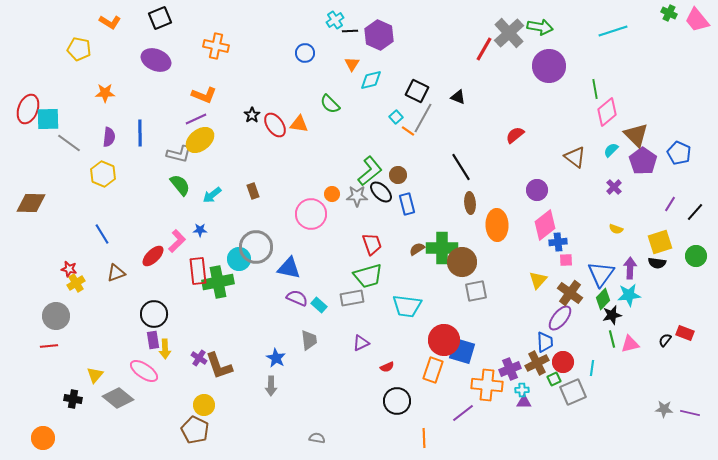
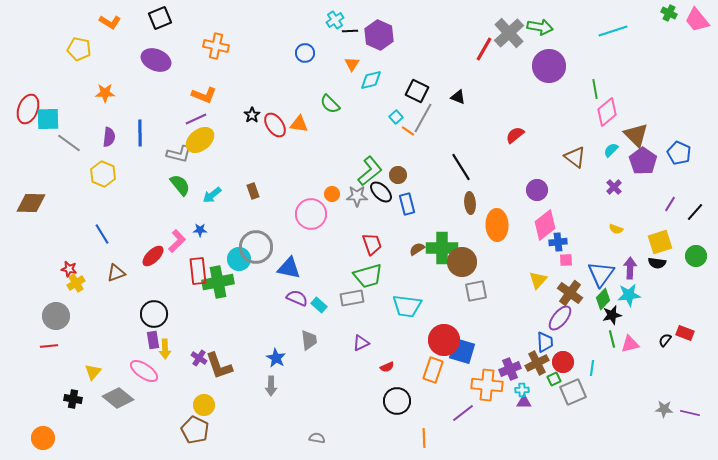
yellow triangle at (95, 375): moved 2 px left, 3 px up
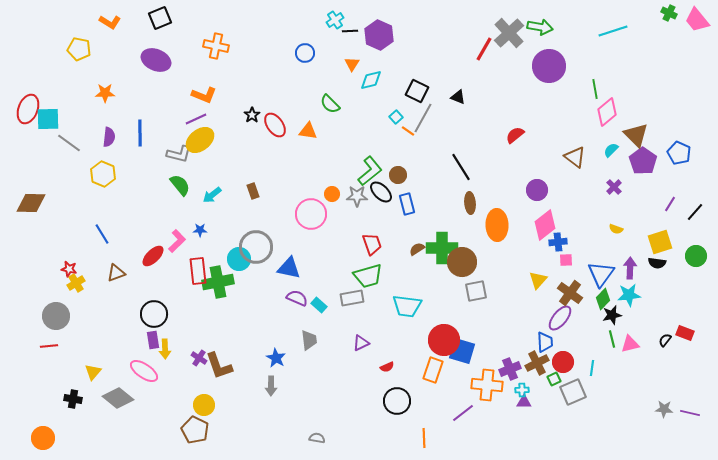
orange triangle at (299, 124): moved 9 px right, 7 px down
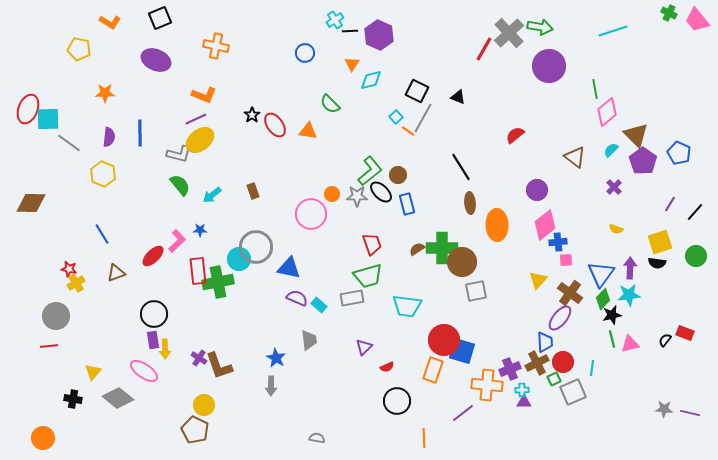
purple triangle at (361, 343): moved 3 px right, 4 px down; rotated 18 degrees counterclockwise
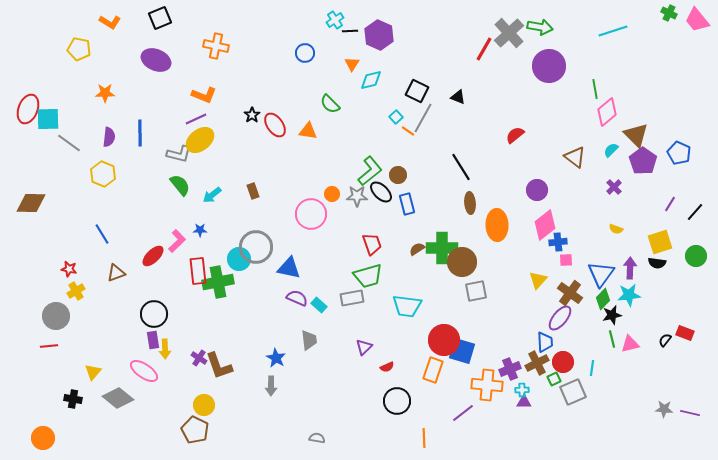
yellow cross at (76, 283): moved 8 px down
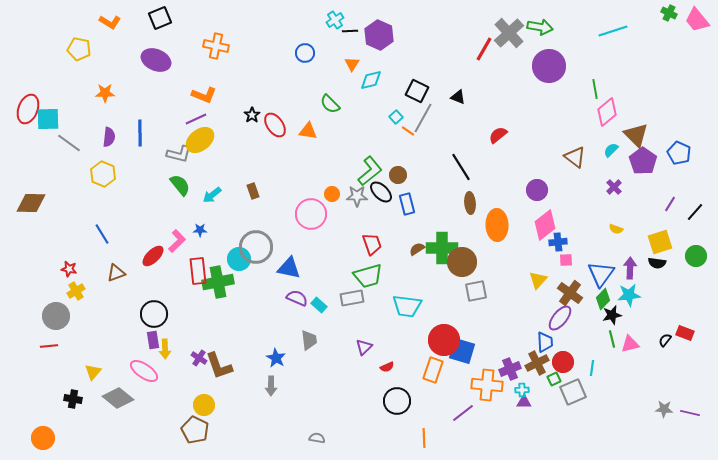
red semicircle at (515, 135): moved 17 px left
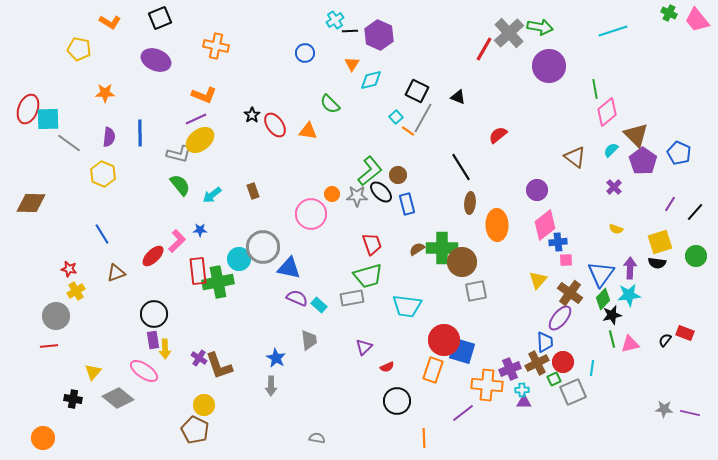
brown ellipse at (470, 203): rotated 10 degrees clockwise
gray circle at (256, 247): moved 7 px right
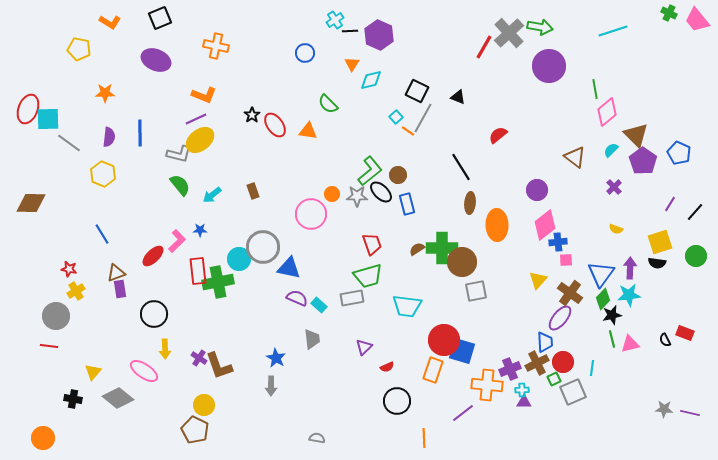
red line at (484, 49): moved 2 px up
green semicircle at (330, 104): moved 2 px left
purple rectangle at (153, 340): moved 33 px left, 51 px up
gray trapezoid at (309, 340): moved 3 px right, 1 px up
black semicircle at (665, 340): rotated 64 degrees counterclockwise
red line at (49, 346): rotated 12 degrees clockwise
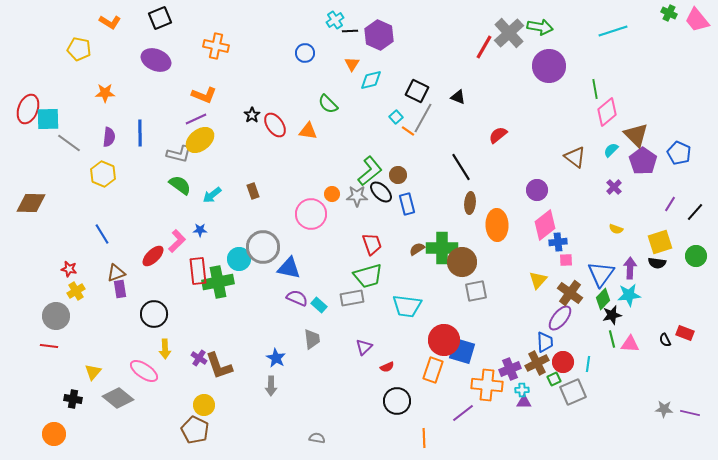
green semicircle at (180, 185): rotated 15 degrees counterclockwise
pink triangle at (630, 344): rotated 18 degrees clockwise
cyan line at (592, 368): moved 4 px left, 4 px up
orange circle at (43, 438): moved 11 px right, 4 px up
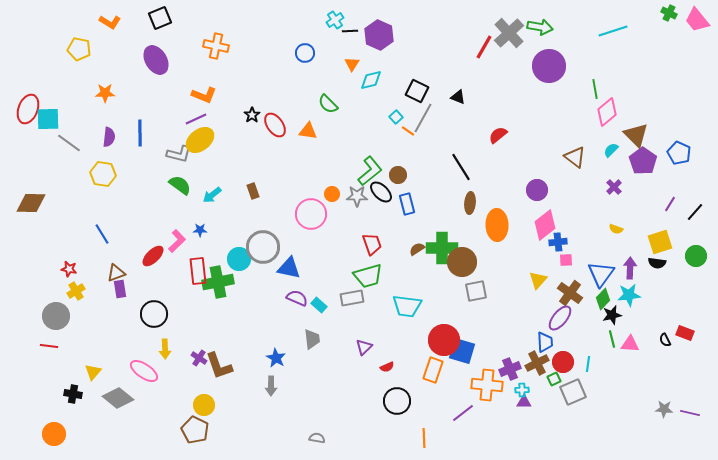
purple ellipse at (156, 60): rotated 36 degrees clockwise
yellow hexagon at (103, 174): rotated 15 degrees counterclockwise
black cross at (73, 399): moved 5 px up
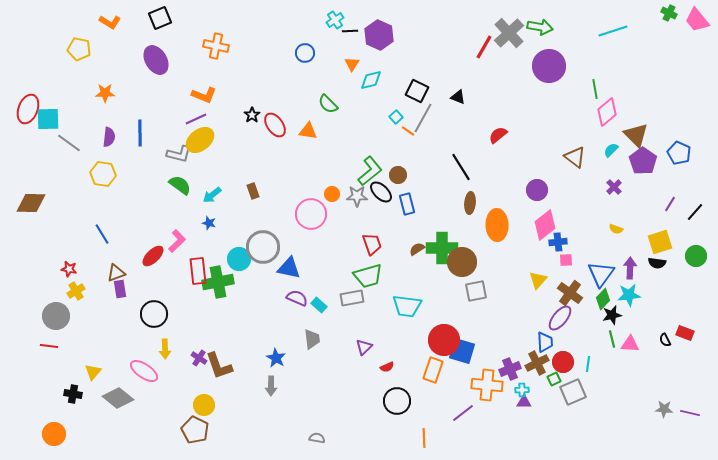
blue star at (200, 230): moved 9 px right, 7 px up; rotated 16 degrees clockwise
